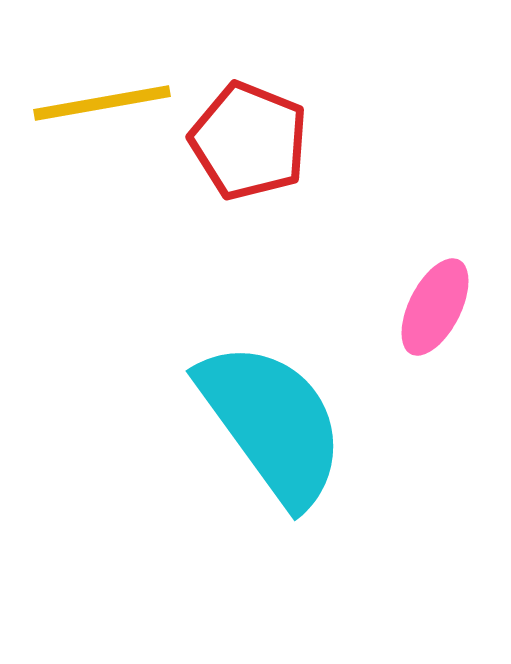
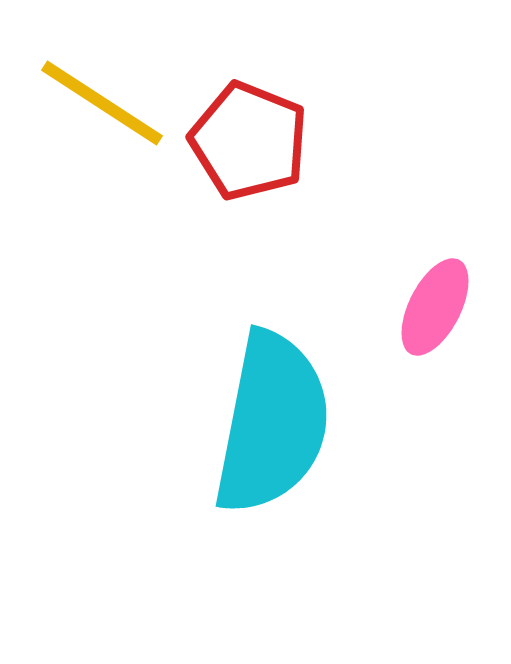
yellow line: rotated 43 degrees clockwise
cyan semicircle: rotated 47 degrees clockwise
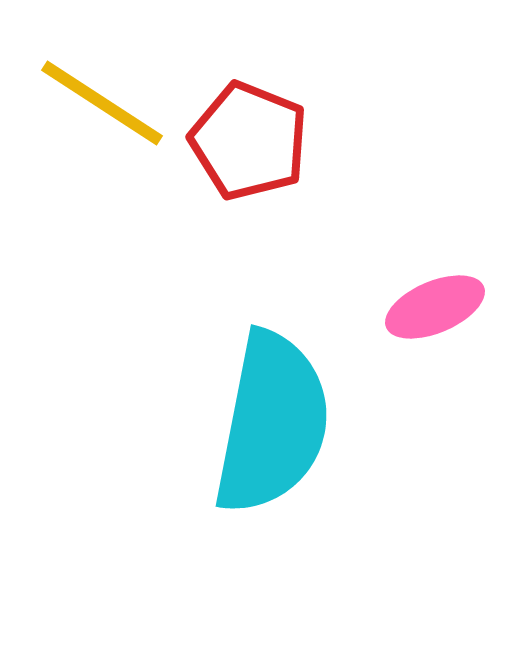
pink ellipse: rotated 40 degrees clockwise
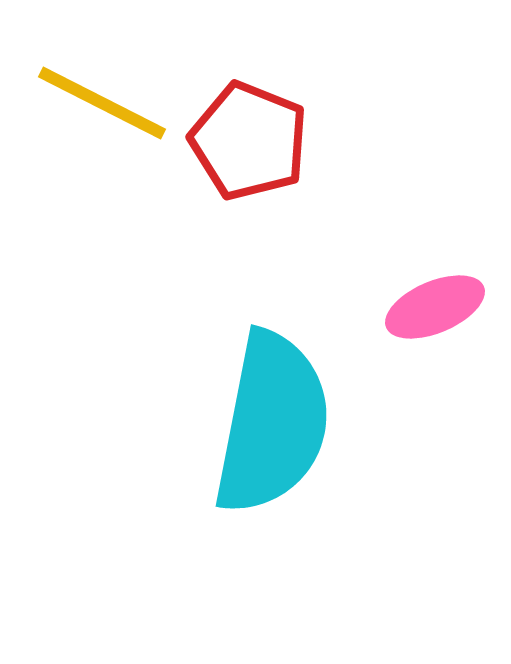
yellow line: rotated 6 degrees counterclockwise
